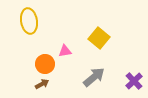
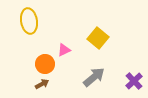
yellow square: moved 1 px left
pink triangle: moved 1 px left, 1 px up; rotated 16 degrees counterclockwise
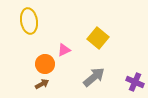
purple cross: moved 1 px right, 1 px down; rotated 24 degrees counterclockwise
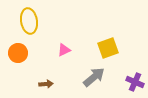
yellow square: moved 10 px right, 10 px down; rotated 30 degrees clockwise
orange circle: moved 27 px left, 11 px up
brown arrow: moved 4 px right; rotated 24 degrees clockwise
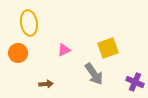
yellow ellipse: moved 2 px down
gray arrow: moved 3 px up; rotated 95 degrees clockwise
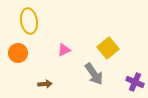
yellow ellipse: moved 2 px up
yellow square: rotated 20 degrees counterclockwise
brown arrow: moved 1 px left
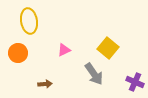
yellow square: rotated 10 degrees counterclockwise
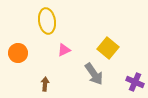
yellow ellipse: moved 18 px right
brown arrow: rotated 80 degrees counterclockwise
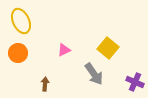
yellow ellipse: moved 26 px left; rotated 15 degrees counterclockwise
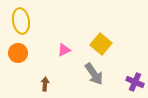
yellow ellipse: rotated 15 degrees clockwise
yellow square: moved 7 px left, 4 px up
